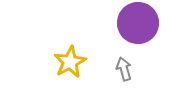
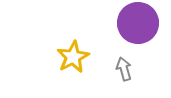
yellow star: moved 3 px right, 5 px up
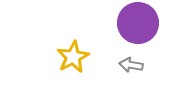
gray arrow: moved 7 px right, 4 px up; rotated 65 degrees counterclockwise
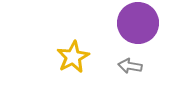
gray arrow: moved 1 px left, 1 px down
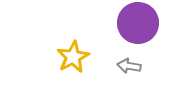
gray arrow: moved 1 px left
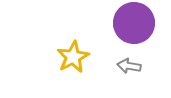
purple circle: moved 4 px left
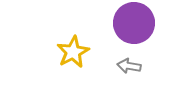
yellow star: moved 5 px up
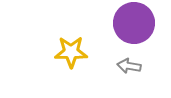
yellow star: moved 2 px left; rotated 28 degrees clockwise
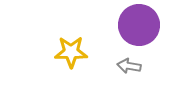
purple circle: moved 5 px right, 2 px down
